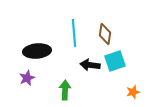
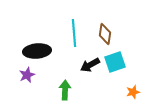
cyan square: moved 1 px down
black arrow: rotated 36 degrees counterclockwise
purple star: moved 3 px up
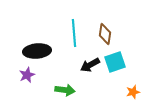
green arrow: rotated 96 degrees clockwise
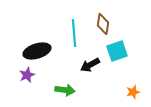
brown diamond: moved 2 px left, 10 px up
black ellipse: rotated 12 degrees counterclockwise
cyan square: moved 2 px right, 11 px up
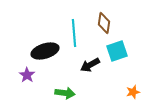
brown diamond: moved 1 px right, 1 px up
black ellipse: moved 8 px right
purple star: rotated 14 degrees counterclockwise
green arrow: moved 3 px down
